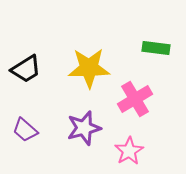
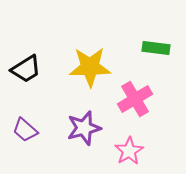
yellow star: moved 1 px right, 1 px up
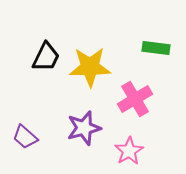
black trapezoid: moved 20 px right, 12 px up; rotated 32 degrees counterclockwise
purple trapezoid: moved 7 px down
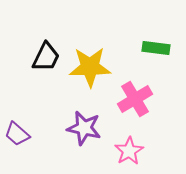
purple star: rotated 28 degrees clockwise
purple trapezoid: moved 8 px left, 3 px up
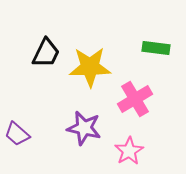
black trapezoid: moved 4 px up
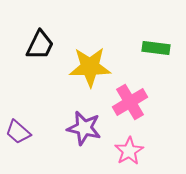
black trapezoid: moved 6 px left, 8 px up
pink cross: moved 5 px left, 3 px down
purple trapezoid: moved 1 px right, 2 px up
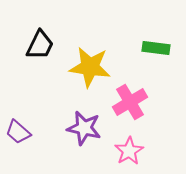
yellow star: rotated 9 degrees clockwise
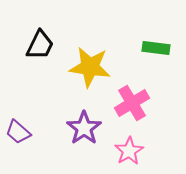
pink cross: moved 2 px right, 1 px down
purple star: rotated 24 degrees clockwise
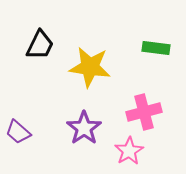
pink cross: moved 12 px right, 9 px down; rotated 16 degrees clockwise
